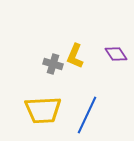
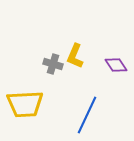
purple diamond: moved 11 px down
yellow trapezoid: moved 18 px left, 6 px up
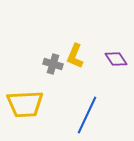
purple diamond: moved 6 px up
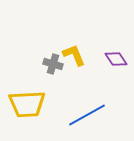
yellow L-shape: moved 1 px left, 1 px up; rotated 135 degrees clockwise
yellow trapezoid: moved 2 px right
blue line: rotated 36 degrees clockwise
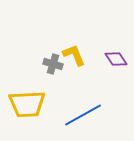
blue line: moved 4 px left
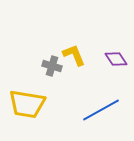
gray cross: moved 1 px left, 2 px down
yellow trapezoid: rotated 12 degrees clockwise
blue line: moved 18 px right, 5 px up
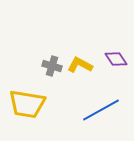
yellow L-shape: moved 6 px right, 10 px down; rotated 40 degrees counterclockwise
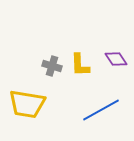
yellow L-shape: rotated 120 degrees counterclockwise
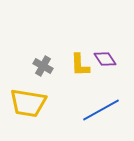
purple diamond: moved 11 px left
gray cross: moved 9 px left; rotated 12 degrees clockwise
yellow trapezoid: moved 1 px right, 1 px up
